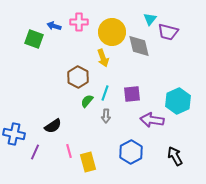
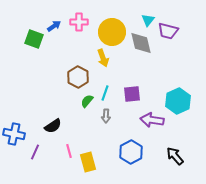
cyan triangle: moved 2 px left, 1 px down
blue arrow: rotated 128 degrees clockwise
purple trapezoid: moved 1 px up
gray diamond: moved 2 px right, 3 px up
black arrow: rotated 12 degrees counterclockwise
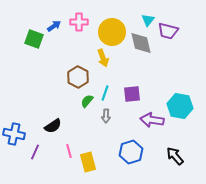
cyan hexagon: moved 2 px right, 5 px down; rotated 25 degrees counterclockwise
blue hexagon: rotated 10 degrees clockwise
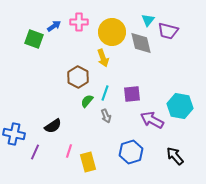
gray arrow: rotated 24 degrees counterclockwise
purple arrow: rotated 20 degrees clockwise
pink line: rotated 32 degrees clockwise
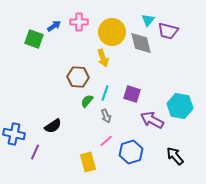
brown hexagon: rotated 25 degrees counterclockwise
purple square: rotated 24 degrees clockwise
pink line: moved 37 px right, 10 px up; rotated 32 degrees clockwise
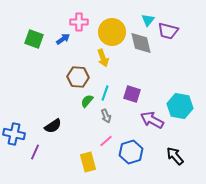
blue arrow: moved 9 px right, 13 px down
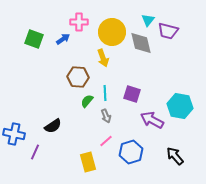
cyan line: rotated 21 degrees counterclockwise
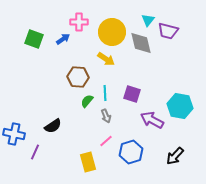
yellow arrow: moved 3 px right, 1 px down; rotated 36 degrees counterclockwise
black arrow: rotated 96 degrees counterclockwise
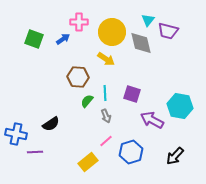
black semicircle: moved 2 px left, 2 px up
blue cross: moved 2 px right
purple line: rotated 63 degrees clockwise
yellow rectangle: rotated 66 degrees clockwise
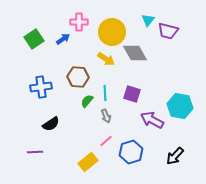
green square: rotated 36 degrees clockwise
gray diamond: moved 6 px left, 10 px down; rotated 15 degrees counterclockwise
blue cross: moved 25 px right, 47 px up; rotated 20 degrees counterclockwise
